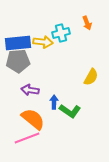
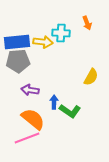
cyan cross: rotated 18 degrees clockwise
blue rectangle: moved 1 px left, 1 px up
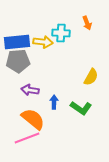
green L-shape: moved 11 px right, 3 px up
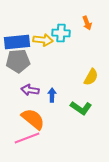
yellow arrow: moved 2 px up
blue arrow: moved 2 px left, 7 px up
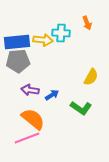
blue arrow: rotated 56 degrees clockwise
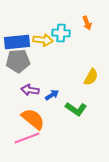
green L-shape: moved 5 px left, 1 px down
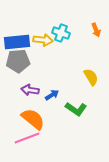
orange arrow: moved 9 px right, 7 px down
cyan cross: rotated 18 degrees clockwise
yellow semicircle: rotated 60 degrees counterclockwise
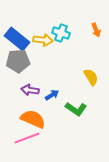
blue rectangle: moved 3 px up; rotated 45 degrees clockwise
orange semicircle: rotated 15 degrees counterclockwise
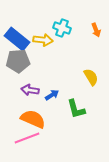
cyan cross: moved 1 px right, 5 px up
green L-shape: rotated 40 degrees clockwise
